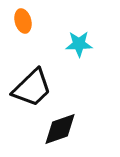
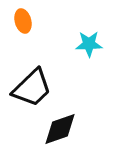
cyan star: moved 10 px right
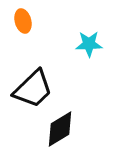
black trapezoid: moved 1 px right, 1 px down
black diamond: rotated 12 degrees counterclockwise
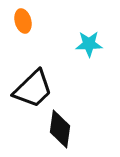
black diamond: rotated 51 degrees counterclockwise
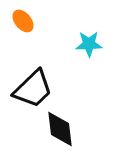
orange ellipse: rotated 25 degrees counterclockwise
black diamond: rotated 15 degrees counterclockwise
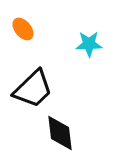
orange ellipse: moved 8 px down
black diamond: moved 4 px down
